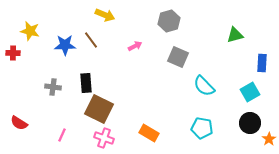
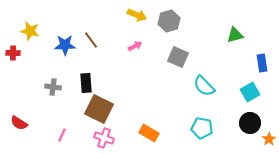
yellow arrow: moved 32 px right
blue rectangle: rotated 12 degrees counterclockwise
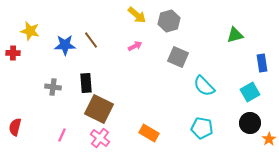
yellow arrow: rotated 18 degrees clockwise
red semicircle: moved 4 px left, 4 px down; rotated 72 degrees clockwise
pink cross: moved 4 px left; rotated 18 degrees clockwise
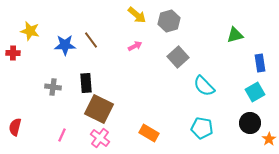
gray square: rotated 25 degrees clockwise
blue rectangle: moved 2 px left
cyan square: moved 5 px right
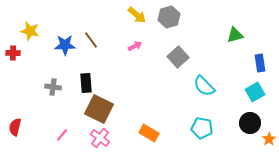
gray hexagon: moved 4 px up
pink line: rotated 16 degrees clockwise
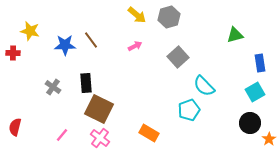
gray cross: rotated 28 degrees clockwise
cyan pentagon: moved 13 px left, 18 px up; rotated 30 degrees counterclockwise
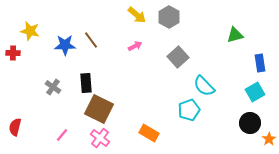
gray hexagon: rotated 15 degrees counterclockwise
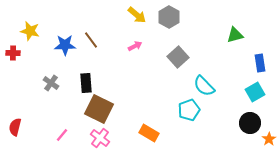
gray cross: moved 2 px left, 4 px up
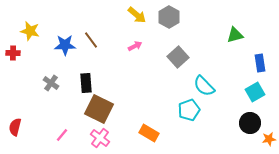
orange star: rotated 24 degrees clockwise
